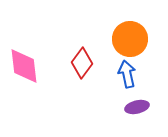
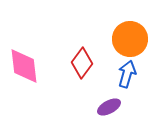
blue arrow: rotated 28 degrees clockwise
purple ellipse: moved 28 px left; rotated 15 degrees counterclockwise
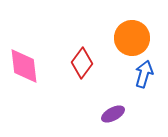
orange circle: moved 2 px right, 1 px up
blue arrow: moved 17 px right
purple ellipse: moved 4 px right, 7 px down
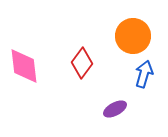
orange circle: moved 1 px right, 2 px up
purple ellipse: moved 2 px right, 5 px up
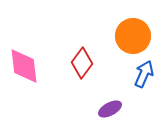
blue arrow: rotated 8 degrees clockwise
purple ellipse: moved 5 px left
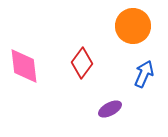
orange circle: moved 10 px up
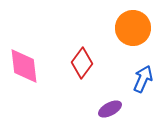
orange circle: moved 2 px down
blue arrow: moved 1 px left, 5 px down
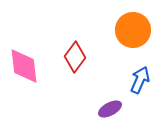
orange circle: moved 2 px down
red diamond: moved 7 px left, 6 px up
blue arrow: moved 3 px left, 1 px down
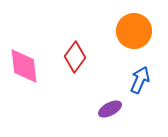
orange circle: moved 1 px right, 1 px down
